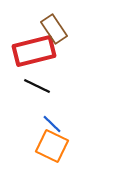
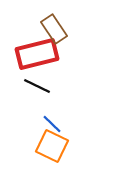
red rectangle: moved 3 px right, 3 px down
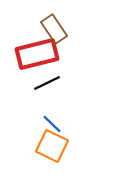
black line: moved 10 px right, 3 px up; rotated 52 degrees counterclockwise
